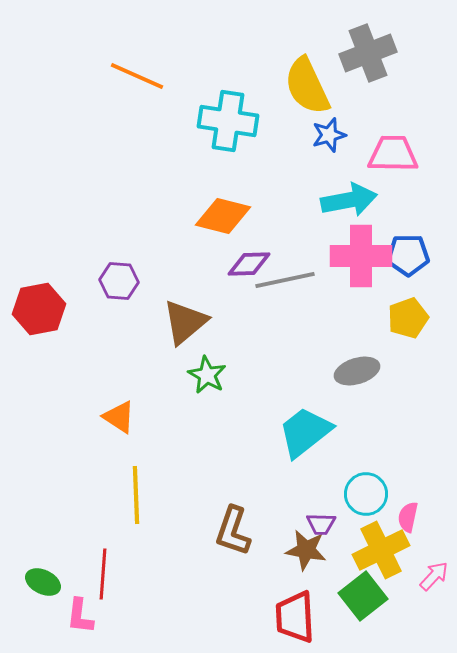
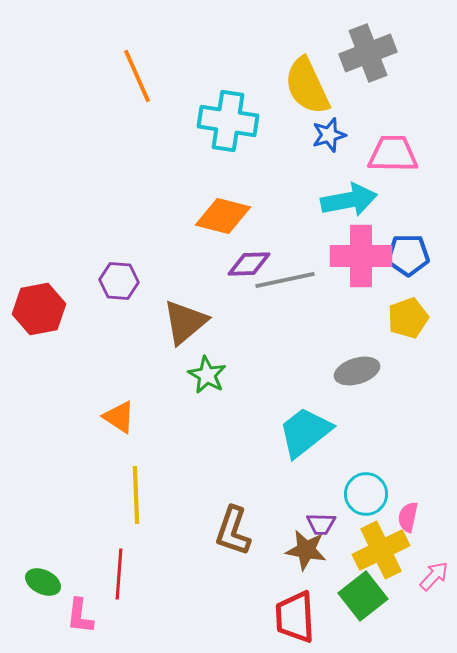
orange line: rotated 42 degrees clockwise
red line: moved 16 px right
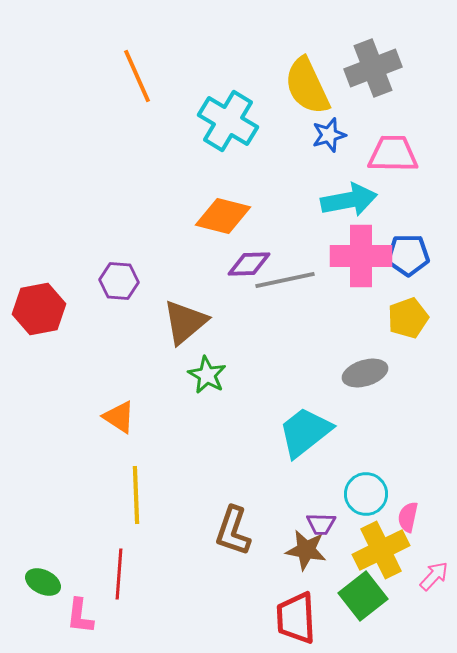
gray cross: moved 5 px right, 15 px down
cyan cross: rotated 22 degrees clockwise
gray ellipse: moved 8 px right, 2 px down
red trapezoid: moved 1 px right, 1 px down
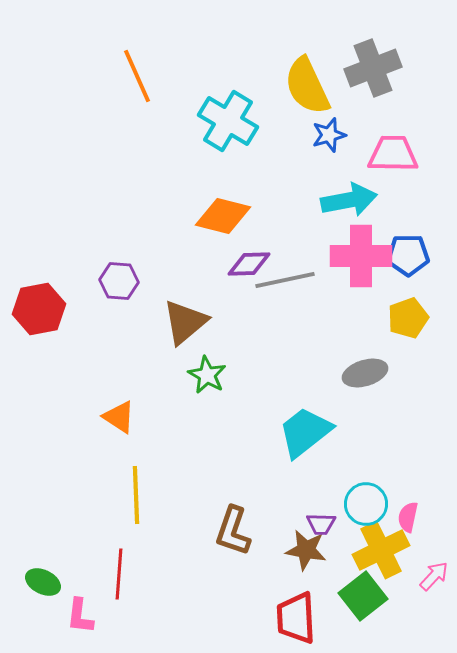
cyan circle: moved 10 px down
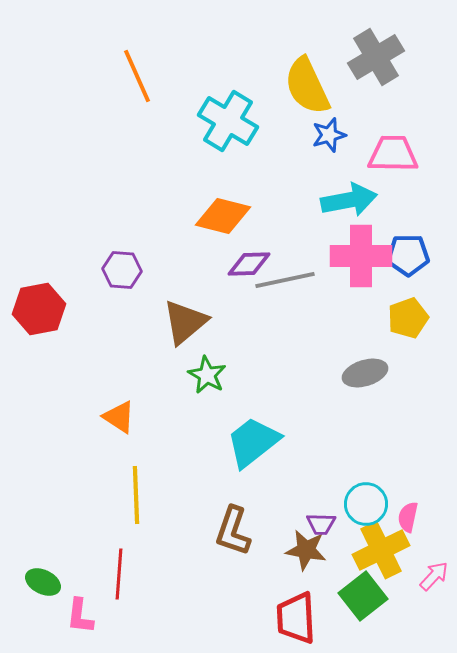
gray cross: moved 3 px right, 11 px up; rotated 10 degrees counterclockwise
purple hexagon: moved 3 px right, 11 px up
cyan trapezoid: moved 52 px left, 10 px down
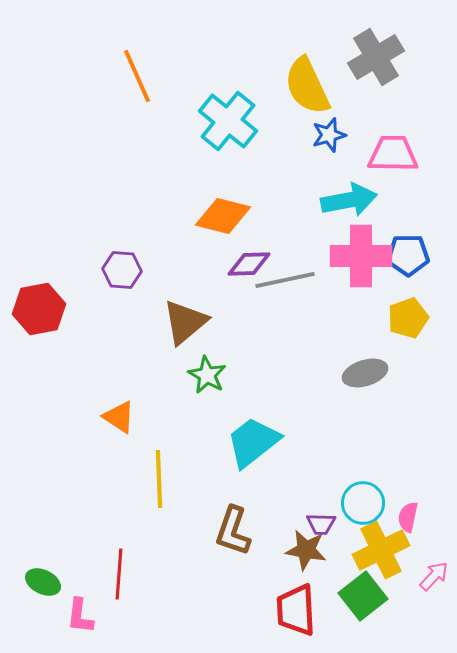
cyan cross: rotated 8 degrees clockwise
yellow line: moved 23 px right, 16 px up
cyan circle: moved 3 px left, 1 px up
red trapezoid: moved 8 px up
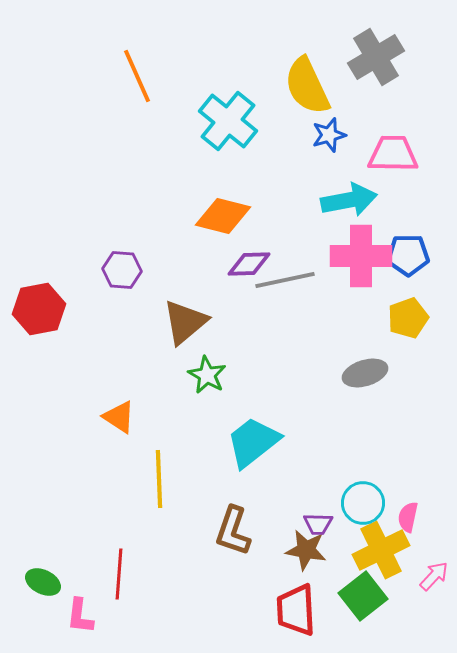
purple trapezoid: moved 3 px left
